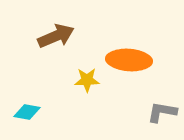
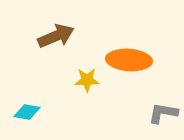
gray L-shape: moved 1 px right, 1 px down
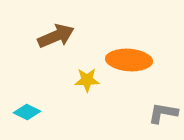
cyan diamond: rotated 16 degrees clockwise
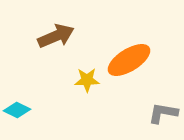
orange ellipse: rotated 36 degrees counterclockwise
cyan diamond: moved 10 px left, 2 px up
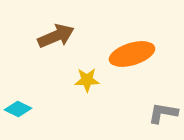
orange ellipse: moved 3 px right, 6 px up; rotated 15 degrees clockwise
cyan diamond: moved 1 px right, 1 px up
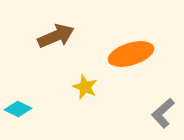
orange ellipse: moved 1 px left
yellow star: moved 2 px left, 7 px down; rotated 25 degrees clockwise
gray L-shape: rotated 52 degrees counterclockwise
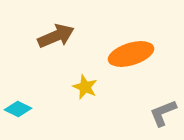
gray L-shape: rotated 20 degrees clockwise
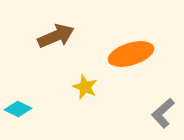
gray L-shape: rotated 20 degrees counterclockwise
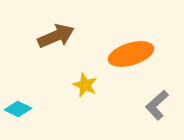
yellow star: moved 2 px up
gray L-shape: moved 6 px left, 8 px up
